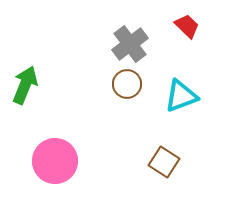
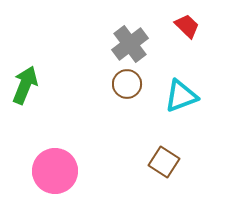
pink circle: moved 10 px down
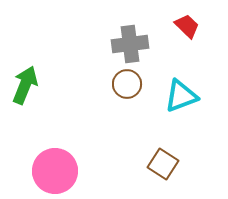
gray cross: rotated 30 degrees clockwise
brown square: moved 1 px left, 2 px down
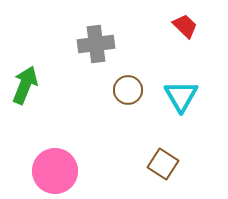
red trapezoid: moved 2 px left
gray cross: moved 34 px left
brown circle: moved 1 px right, 6 px down
cyan triangle: rotated 39 degrees counterclockwise
